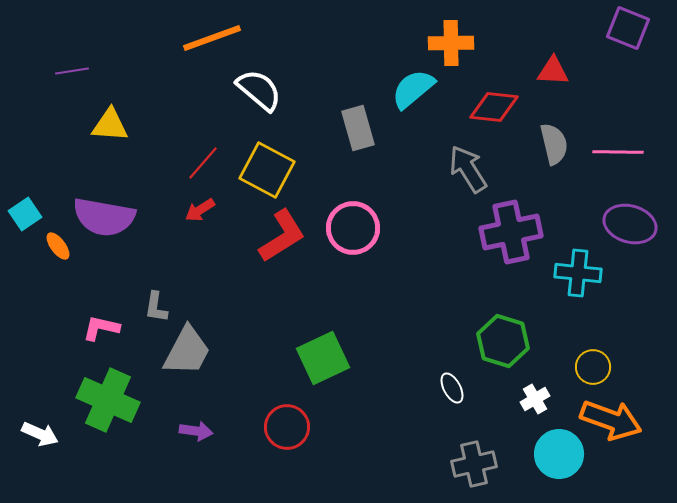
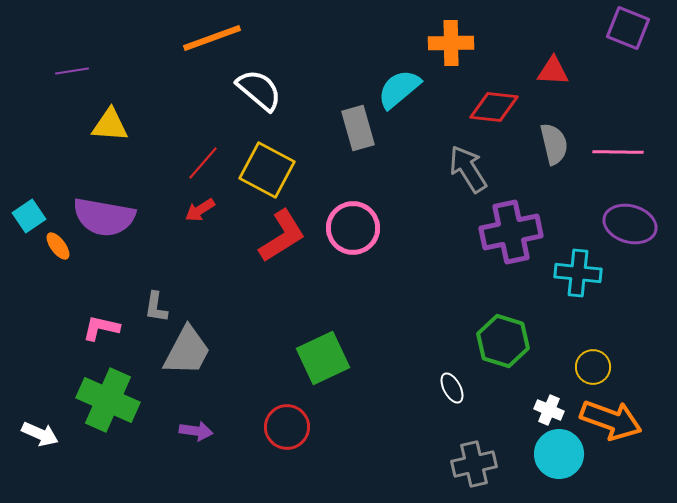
cyan semicircle: moved 14 px left
cyan square: moved 4 px right, 2 px down
white cross: moved 14 px right, 11 px down; rotated 36 degrees counterclockwise
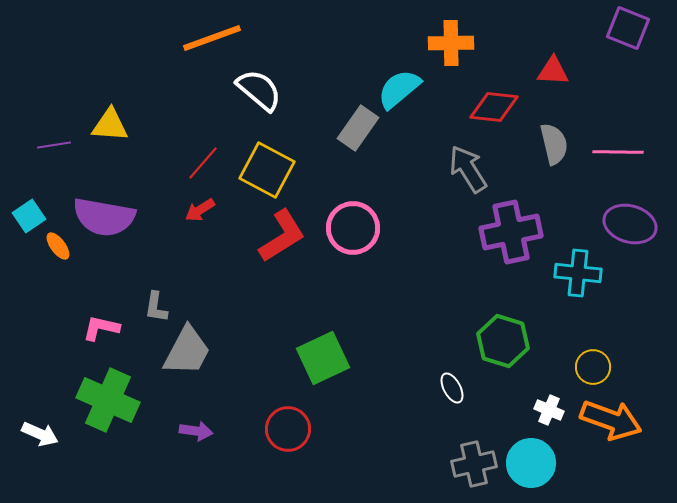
purple line: moved 18 px left, 74 px down
gray rectangle: rotated 51 degrees clockwise
red circle: moved 1 px right, 2 px down
cyan circle: moved 28 px left, 9 px down
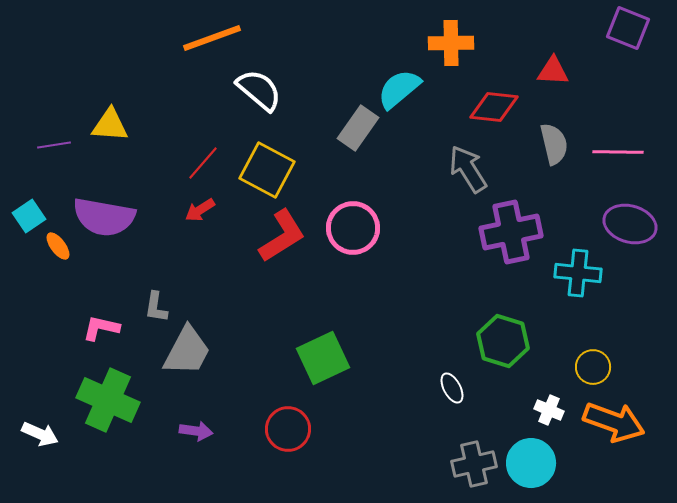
orange arrow: moved 3 px right, 2 px down
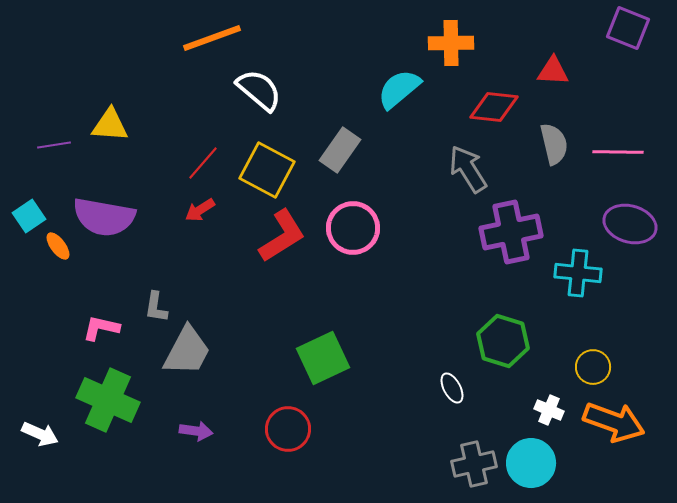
gray rectangle: moved 18 px left, 22 px down
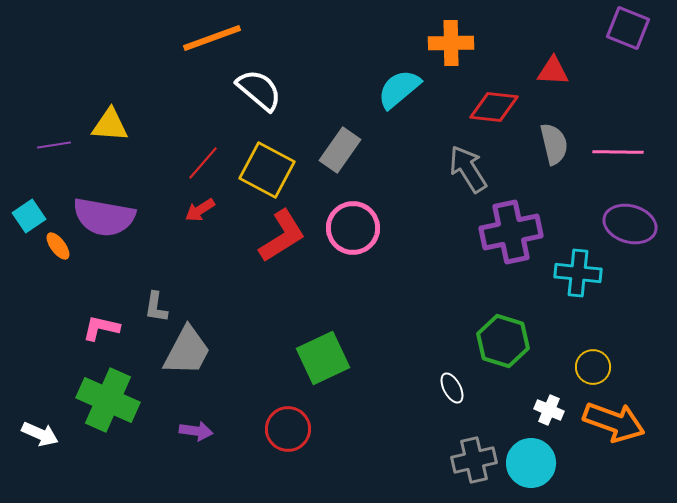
gray cross: moved 4 px up
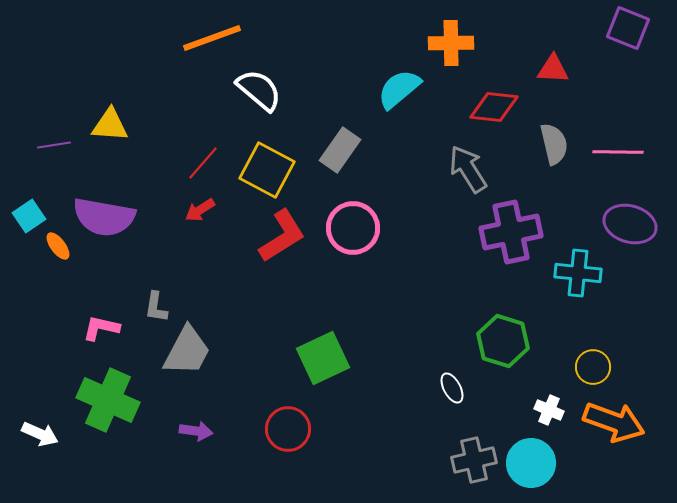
red triangle: moved 2 px up
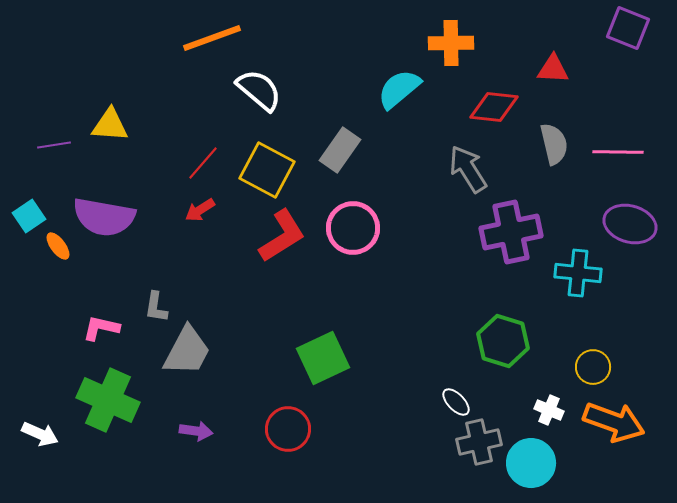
white ellipse: moved 4 px right, 14 px down; rotated 16 degrees counterclockwise
gray cross: moved 5 px right, 18 px up
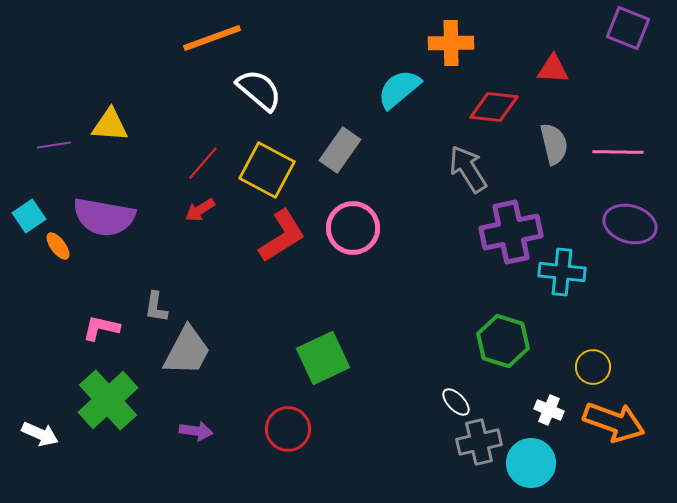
cyan cross: moved 16 px left, 1 px up
green cross: rotated 24 degrees clockwise
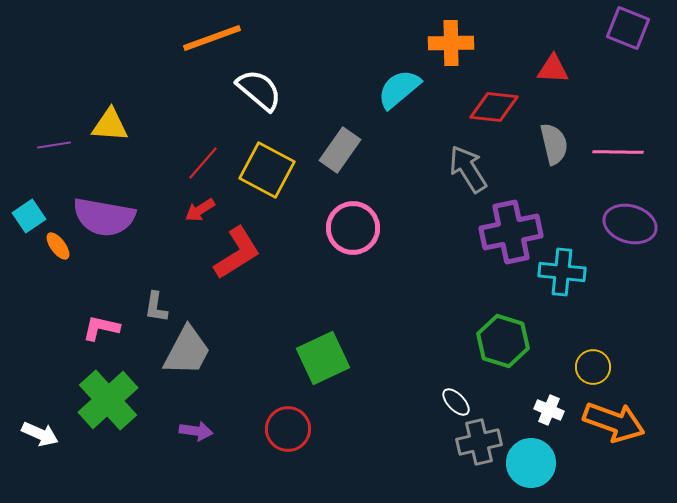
red L-shape: moved 45 px left, 17 px down
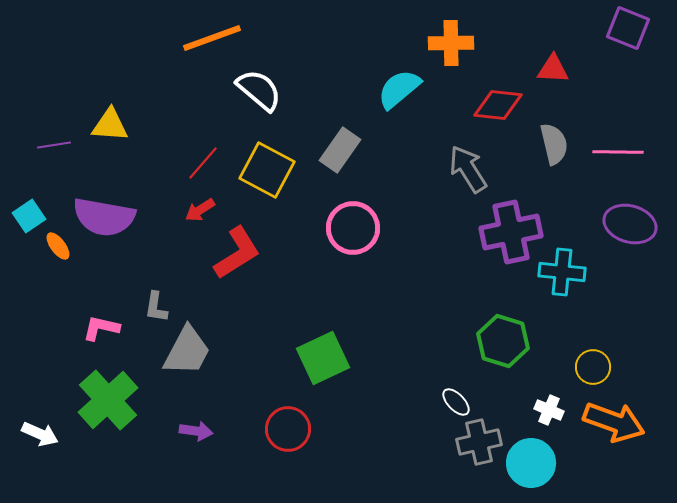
red diamond: moved 4 px right, 2 px up
